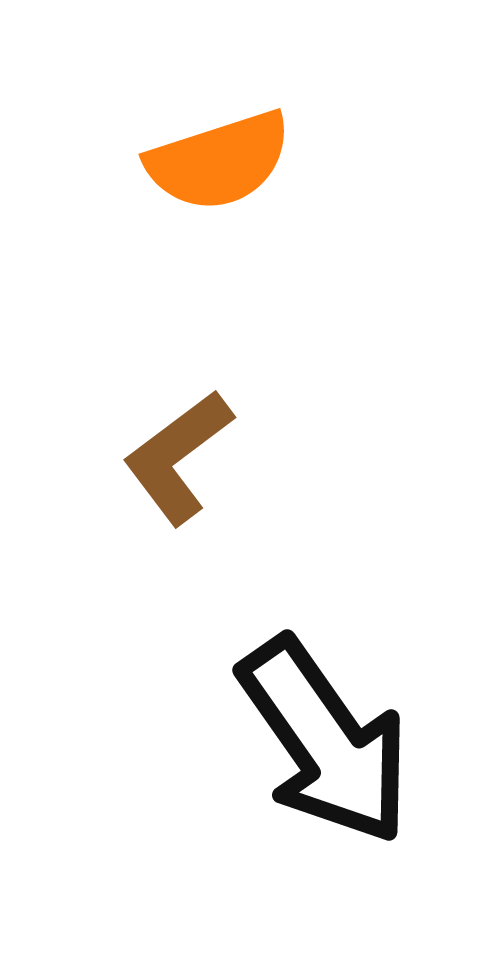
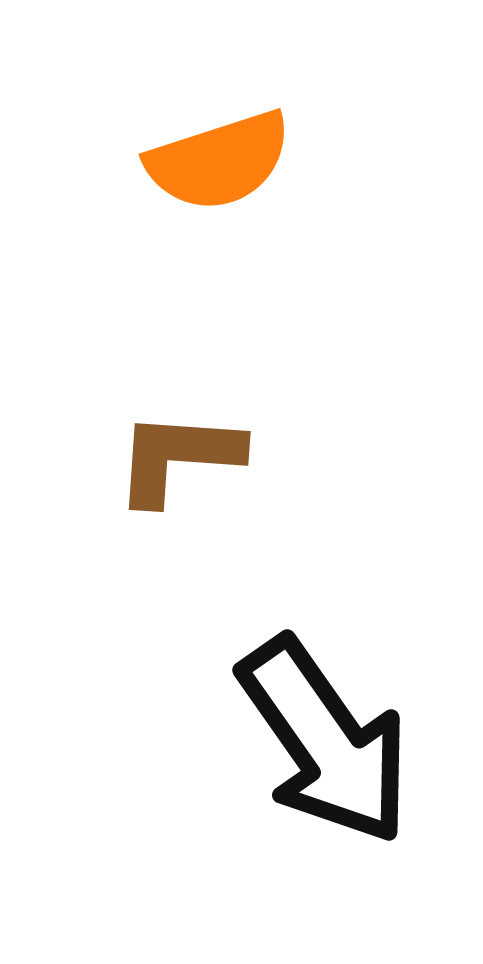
brown L-shape: rotated 41 degrees clockwise
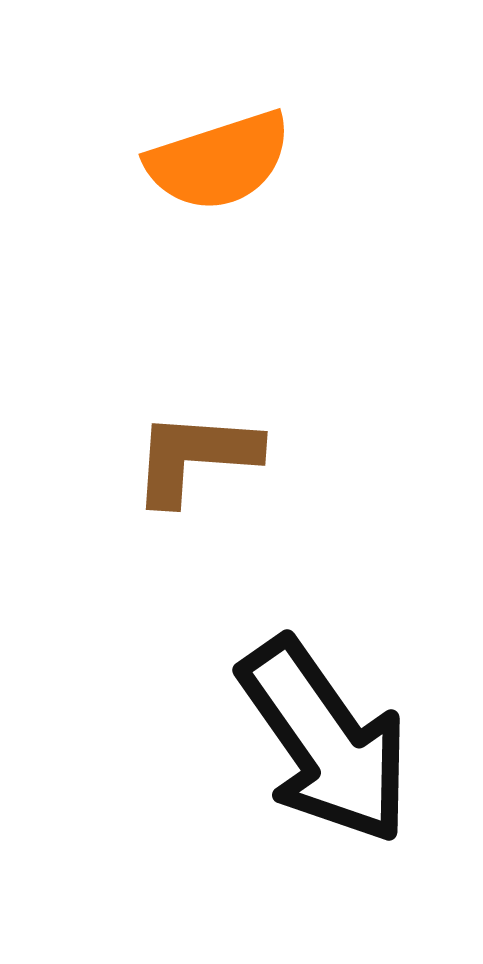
brown L-shape: moved 17 px right
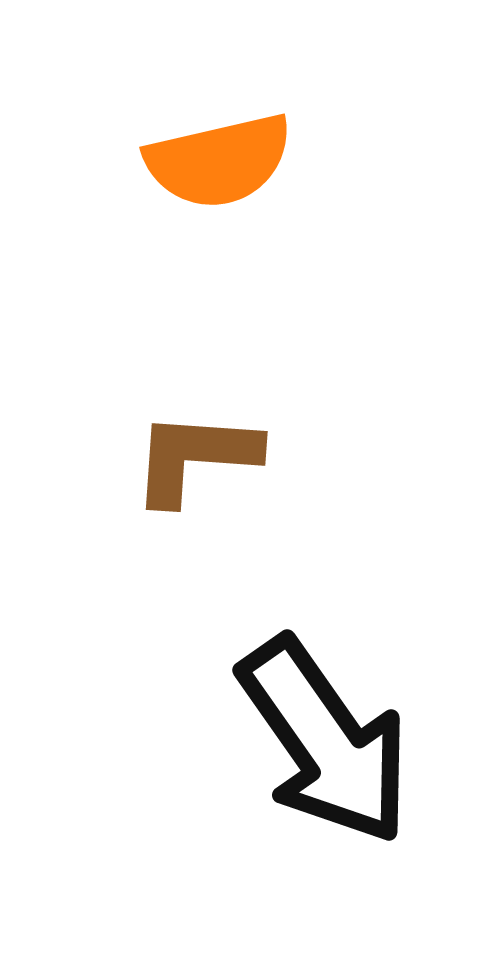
orange semicircle: rotated 5 degrees clockwise
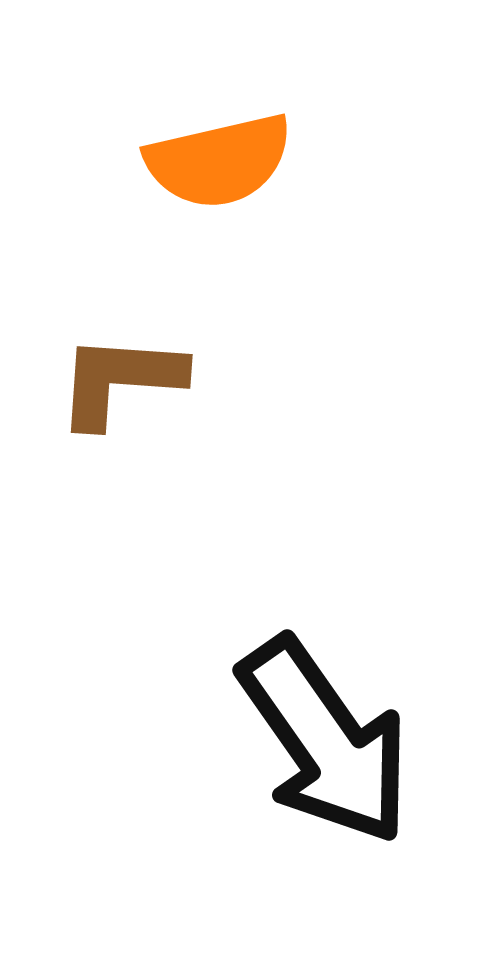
brown L-shape: moved 75 px left, 77 px up
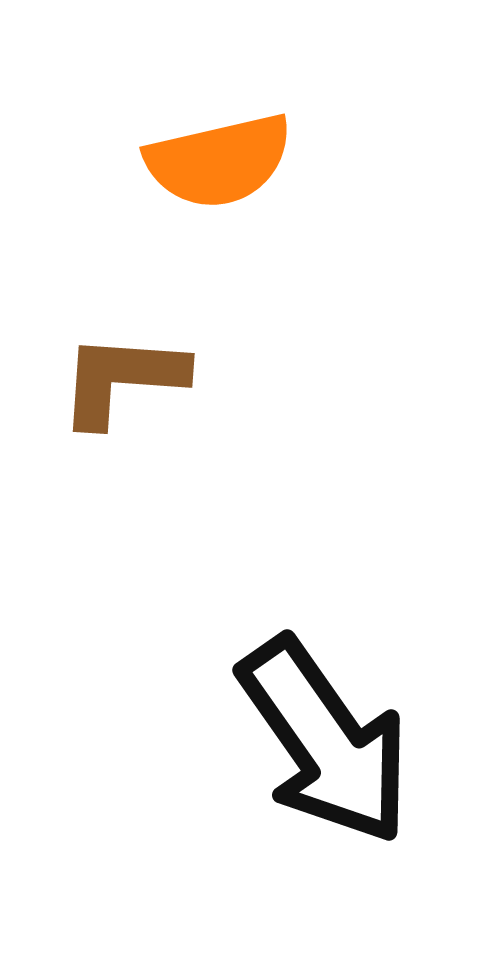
brown L-shape: moved 2 px right, 1 px up
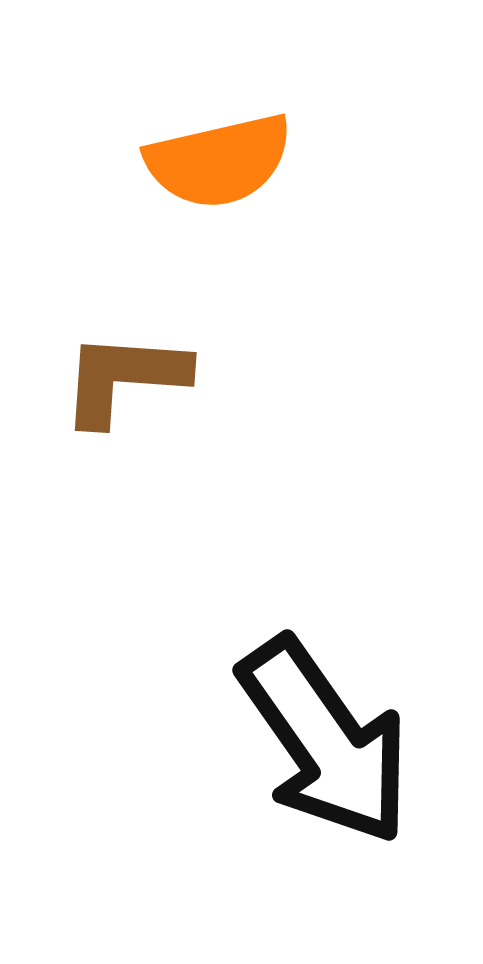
brown L-shape: moved 2 px right, 1 px up
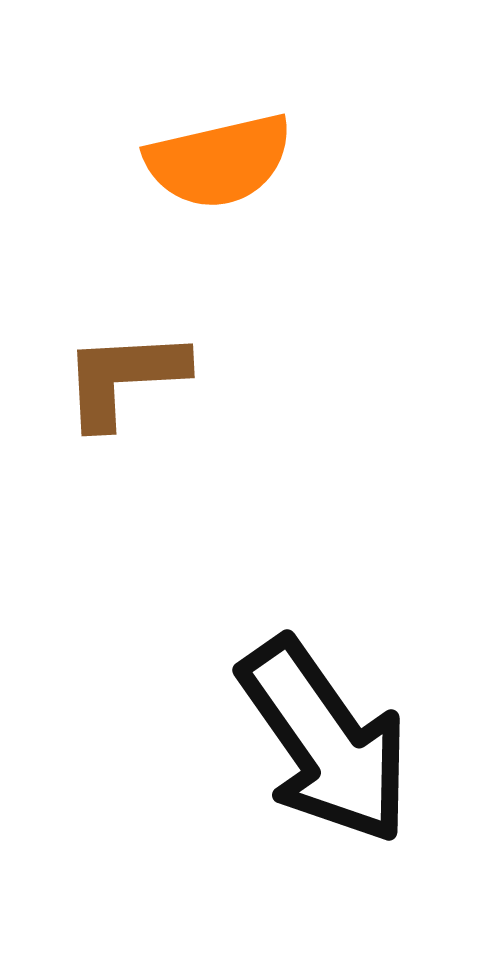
brown L-shape: rotated 7 degrees counterclockwise
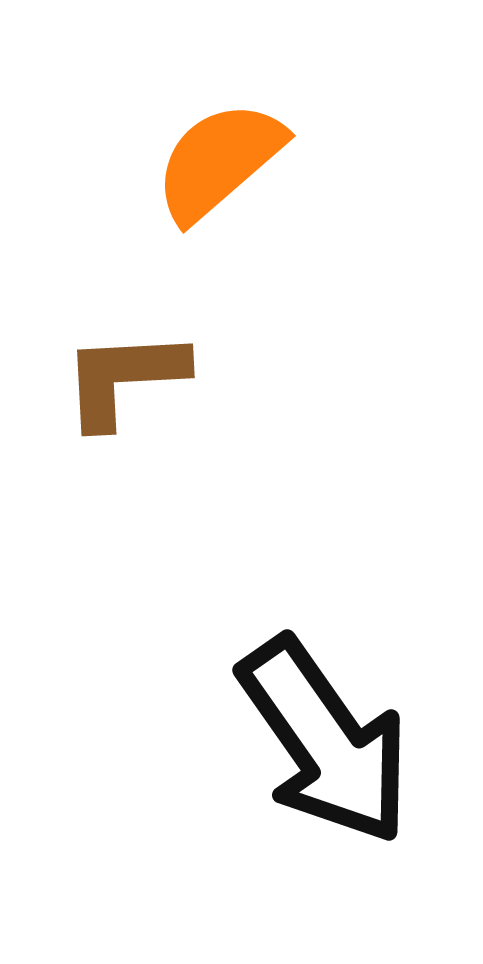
orange semicircle: rotated 152 degrees clockwise
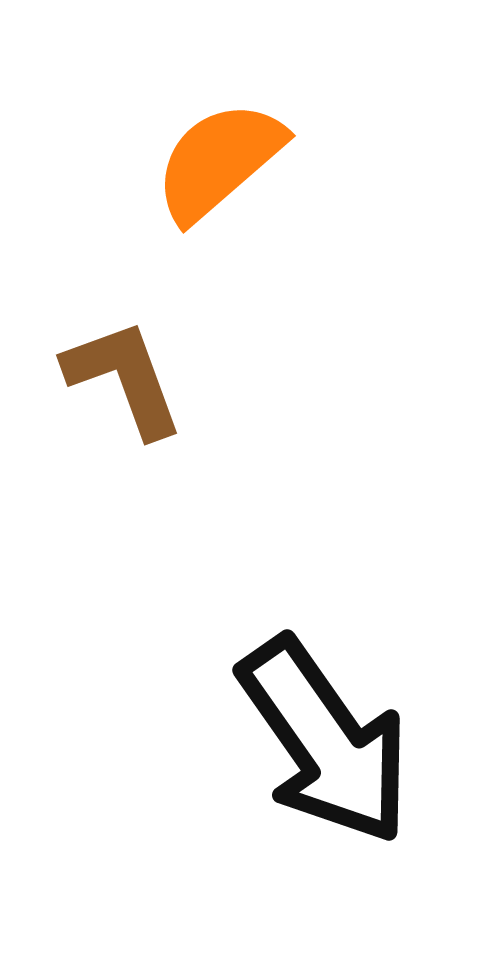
brown L-shape: rotated 73 degrees clockwise
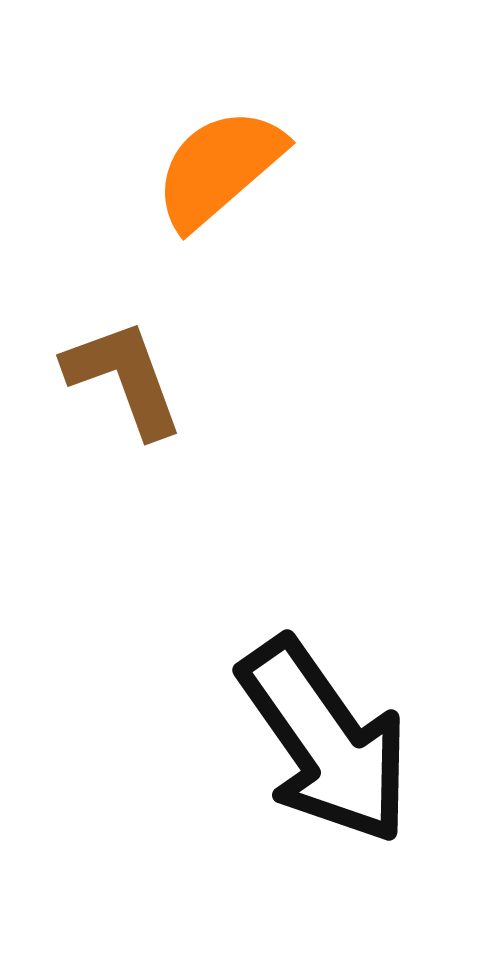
orange semicircle: moved 7 px down
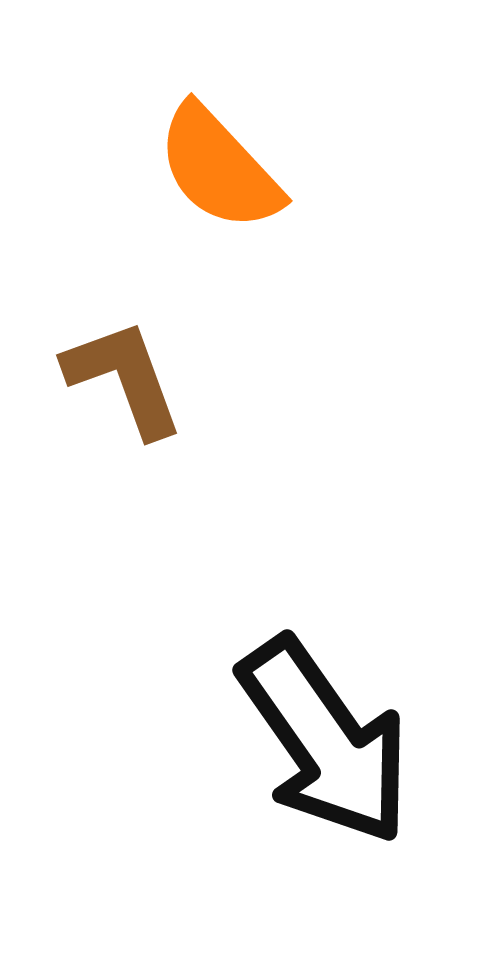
orange semicircle: rotated 92 degrees counterclockwise
